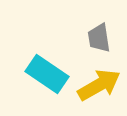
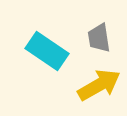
cyan rectangle: moved 23 px up
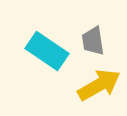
gray trapezoid: moved 6 px left, 3 px down
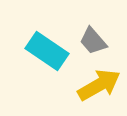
gray trapezoid: rotated 32 degrees counterclockwise
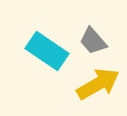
yellow arrow: moved 1 px left, 1 px up
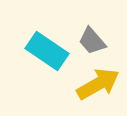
gray trapezoid: moved 1 px left
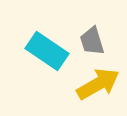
gray trapezoid: rotated 24 degrees clockwise
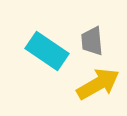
gray trapezoid: rotated 12 degrees clockwise
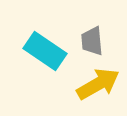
cyan rectangle: moved 2 px left
